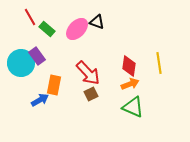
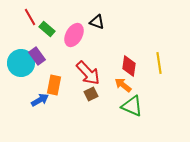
pink ellipse: moved 3 px left, 6 px down; rotated 15 degrees counterclockwise
orange arrow: moved 7 px left, 1 px down; rotated 120 degrees counterclockwise
green triangle: moved 1 px left, 1 px up
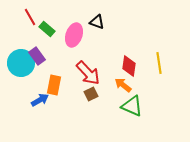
pink ellipse: rotated 10 degrees counterclockwise
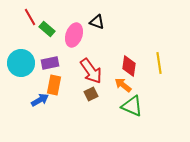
purple rectangle: moved 13 px right, 7 px down; rotated 66 degrees counterclockwise
red arrow: moved 3 px right, 2 px up; rotated 8 degrees clockwise
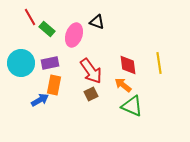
red diamond: moved 1 px left, 1 px up; rotated 15 degrees counterclockwise
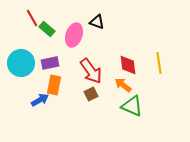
red line: moved 2 px right, 1 px down
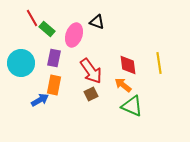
purple rectangle: moved 4 px right, 5 px up; rotated 66 degrees counterclockwise
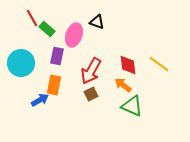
purple rectangle: moved 3 px right, 2 px up
yellow line: moved 1 px down; rotated 45 degrees counterclockwise
red arrow: rotated 64 degrees clockwise
